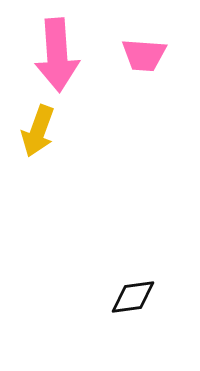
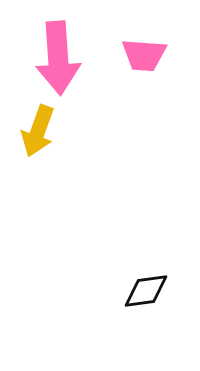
pink arrow: moved 1 px right, 3 px down
black diamond: moved 13 px right, 6 px up
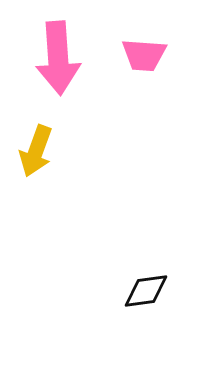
yellow arrow: moved 2 px left, 20 px down
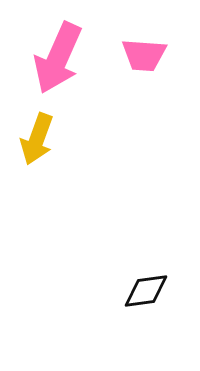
pink arrow: rotated 28 degrees clockwise
yellow arrow: moved 1 px right, 12 px up
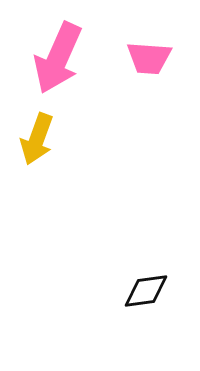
pink trapezoid: moved 5 px right, 3 px down
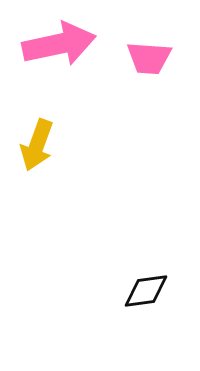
pink arrow: moved 1 px right, 14 px up; rotated 126 degrees counterclockwise
yellow arrow: moved 6 px down
